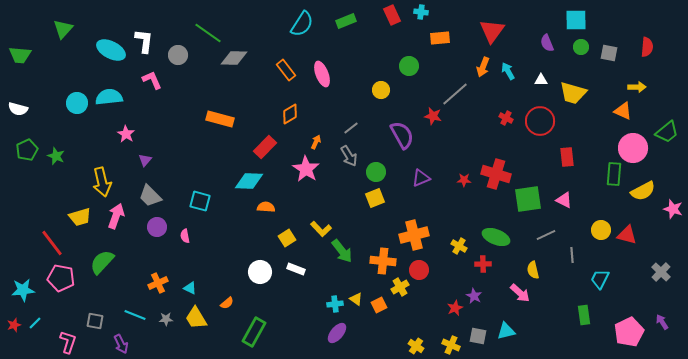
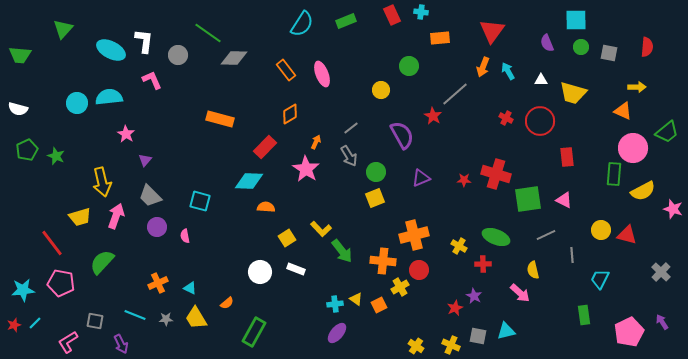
red star at (433, 116): rotated 18 degrees clockwise
pink pentagon at (61, 278): moved 5 px down
pink L-shape at (68, 342): rotated 140 degrees counterclockwise
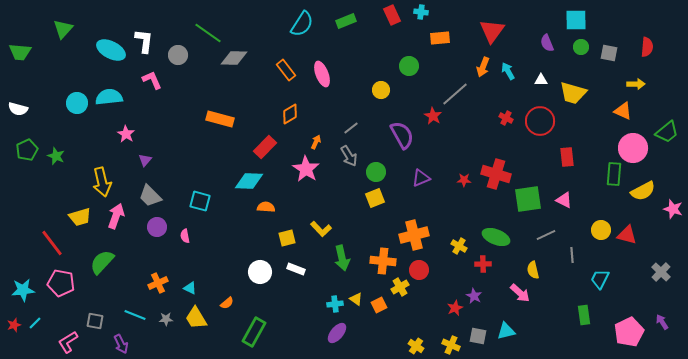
green trapezoid at (20, 55): moved 3 px up
yellow arrow at (637, 87): moved 1 px left, 3 px up
yellow square at (287, 238): rotated 18 degrees clockwise
green arrow at (342, 251): moved 7 px down; rotated 25 degrees clockwise
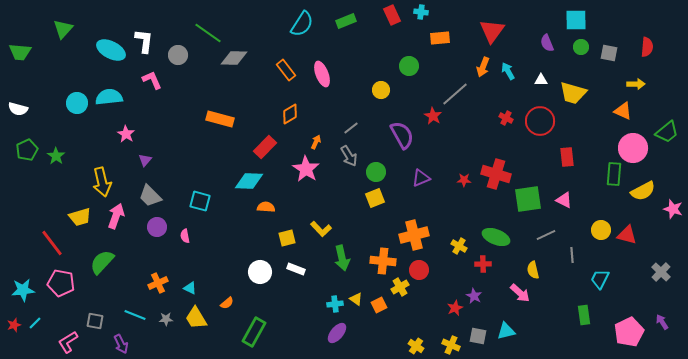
green star at (56, 156): rotated 12 degrees clockwise
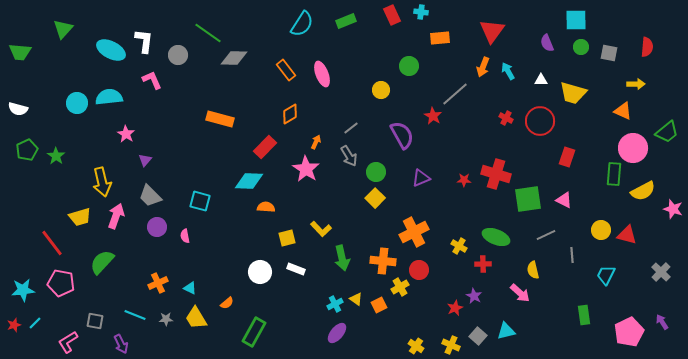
red rectangle at (567, 157): rotated 24 degrees clockwise
yellow square at (375, 198): rotated 24 degrees counterclockwise
orange cross at (414, 235): moved 3 px up; rotated 12 degrees counterclockwise
cyan trapezoid at (600, 279): moved 6 px right, 4 px up
cyan cross at (335, 304): rotated 21 degrees counterclockwise
gray square at (478, 336): rotated 30 degrees clockwise
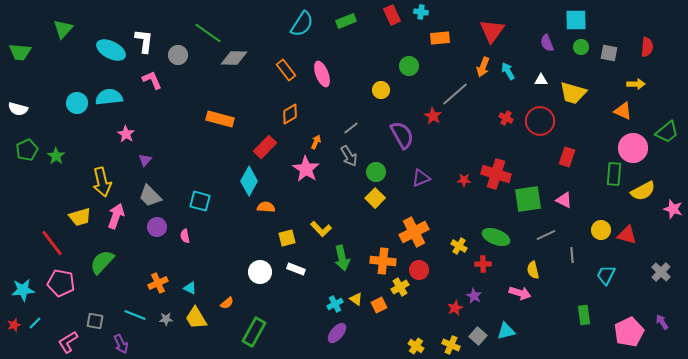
cyan diamond at (249, 181): rotated 64 degrees counterclockwise
pink arrow at (520, 293): rotated 25 degrees counterclockwise
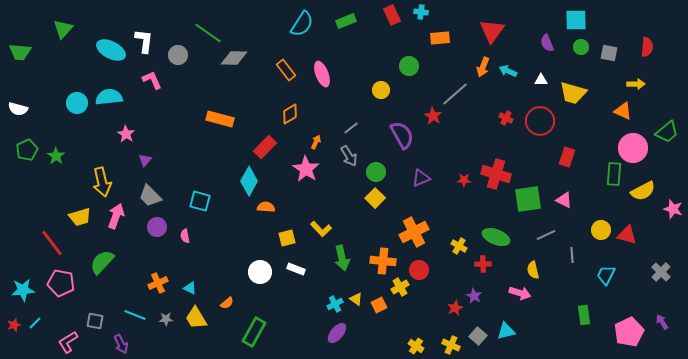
cyan arrow at (508, 71): rotated 36 degrees counterclockwise
